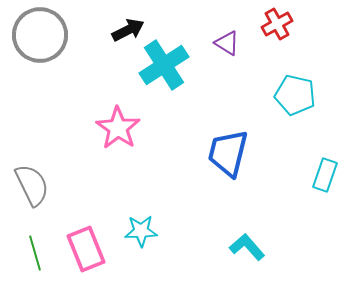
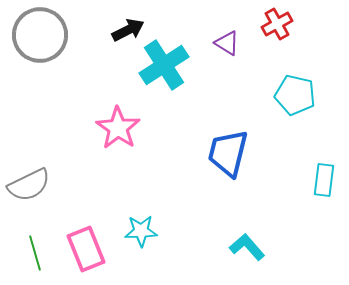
cyan rectangle: moved 1 px left, 5 px down; rotated 12 degrees counterclockwise
gray semicircle: moved 3 px left; rotated 90 degrees clockwise
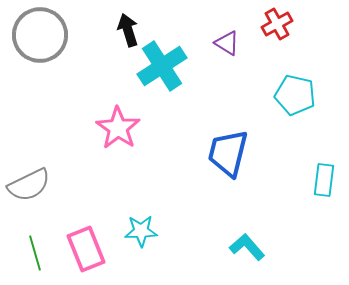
black arrow: rotated 80 degrees counterclockwise
cyan cross: moved 2 px left, 1 px down
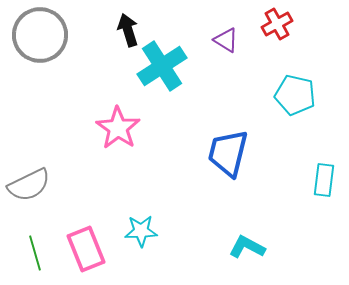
purple triangle: moved 1 px left, 3 px up
cyan L-shape: rotated 21 degrees counterclockwise
